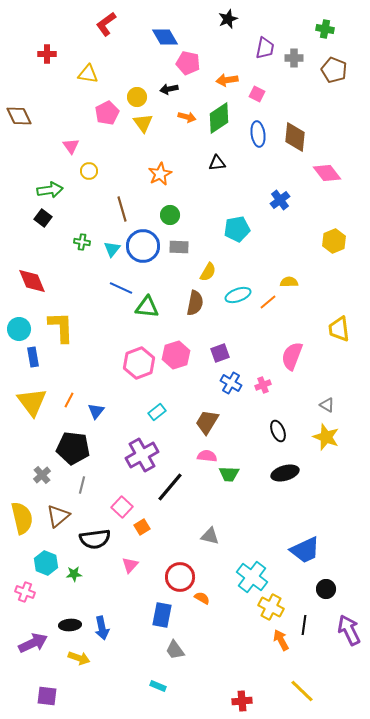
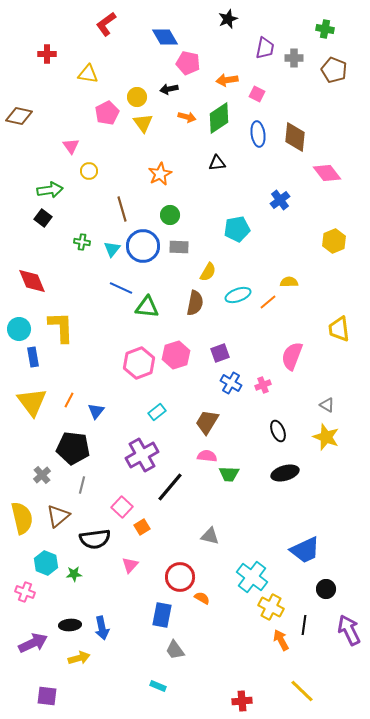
brown diamond at (19, 116): rotated 52 degrees counterclockwise
yellow arrow at (79, 658): rotated 35 degrees counterclockwise
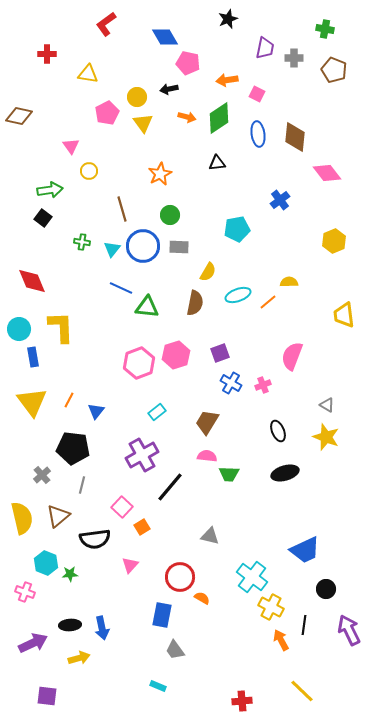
yellow trapezoid at (339, 329): moved 5 px right, 14 px up
green star at (74, 574): moved 4 px left
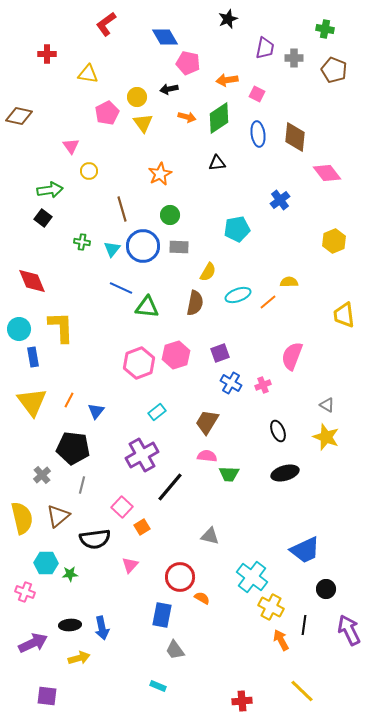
cyan hexagon at (46, 563): rotated 20 degrees counterclockwise
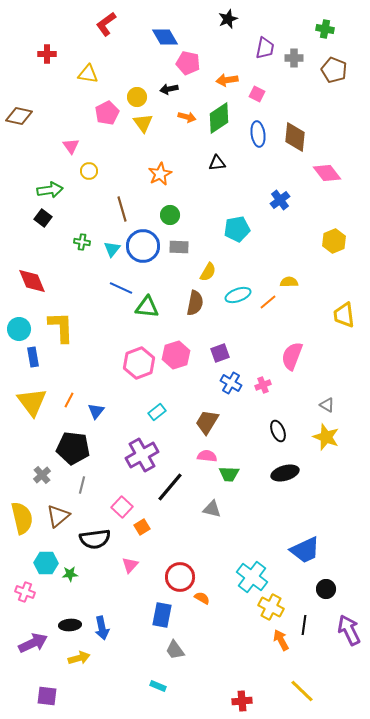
gray triangle at (210, 536): moved 2 px right, 27 px up
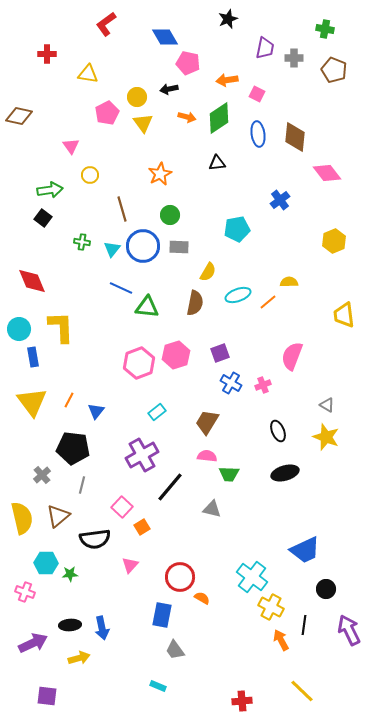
yellow circle at (89, 171): moved 1 px right, 4 px down
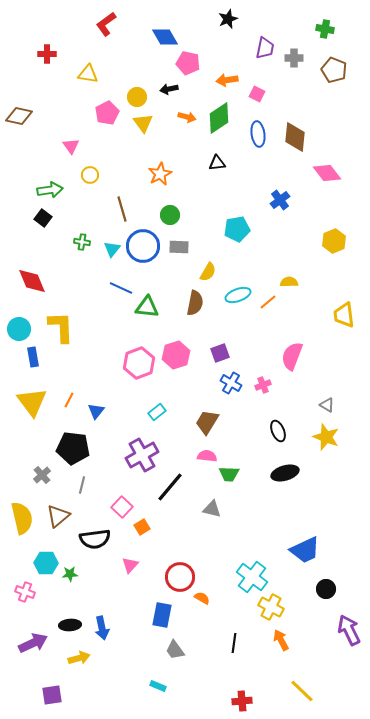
black line at (304, 625): moved 70 px left, 18 px down
purple square at (47, 696): moved 5 px right, 1 px up; rotated 15 degrees counterclockwise
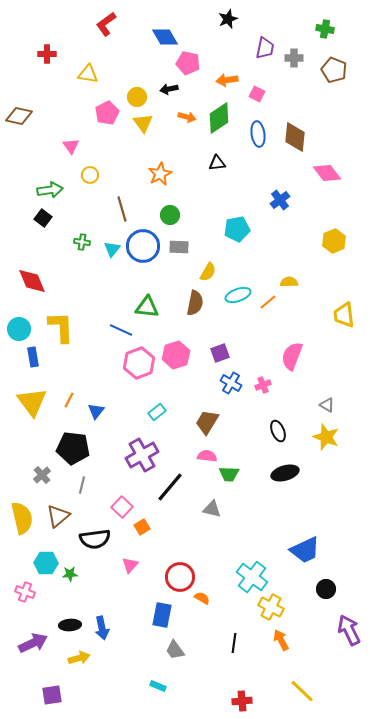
blue line at (121, 288): moved 42 px down
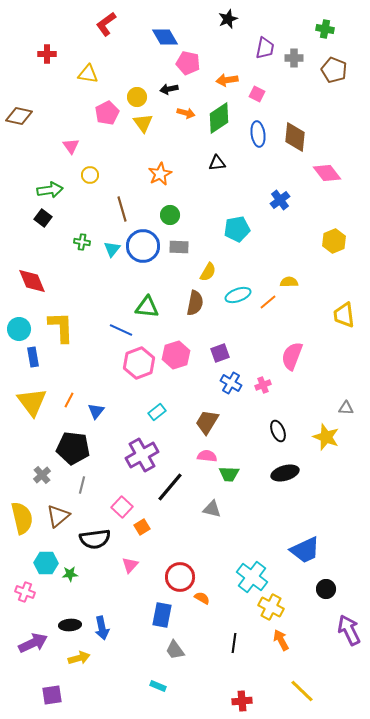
orange arrow at (187, 117): moved 1 px left, 4 px up
gray triangle at (327, 405): moved 19 px right, 3 px down; rotated 28 degrees counterclockwise
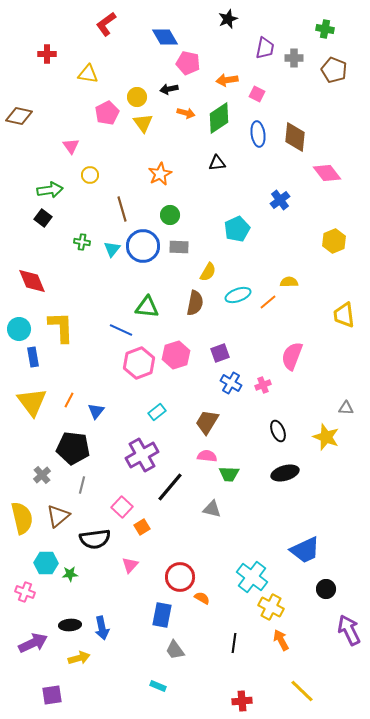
cyan pentagon at (237, 229): rotated 15 degrees counterclockwise
